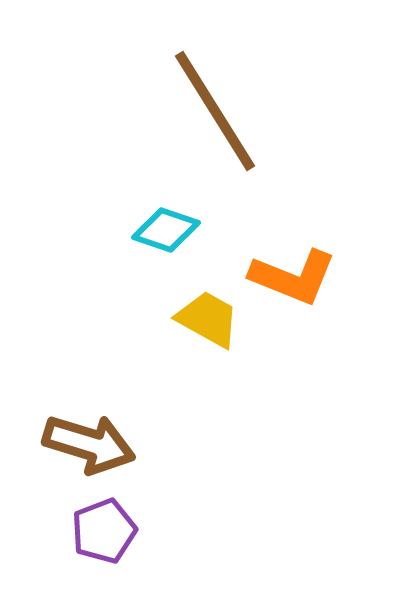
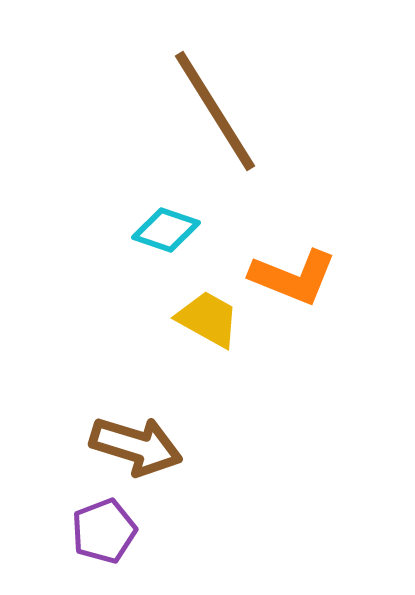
brown arrow: moved 47 px right, 2 px down
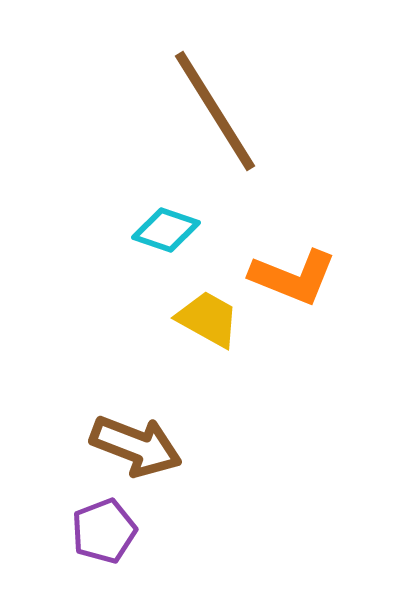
brown arrow: rotated 4 degrees clockwise
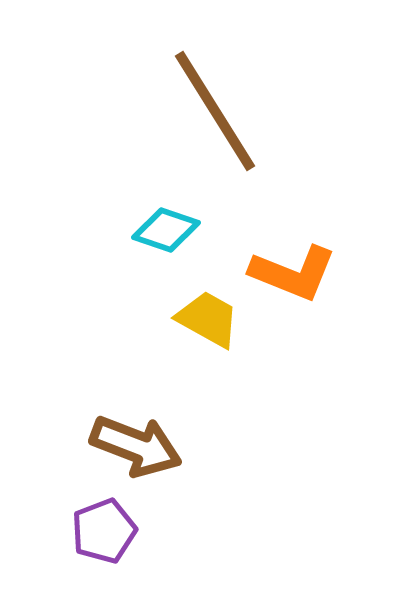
orange L-shape: moved 4 px up
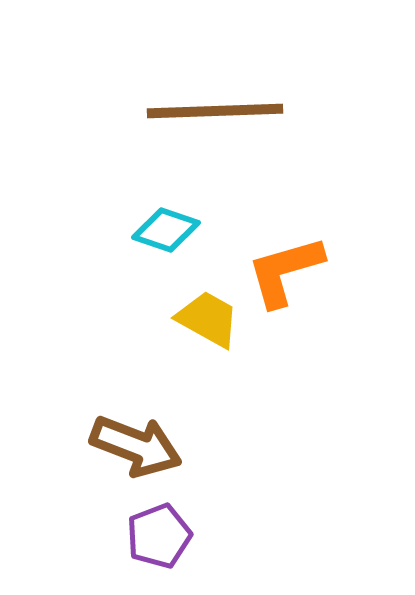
brown line: rotated 60 degrees counterclockwise
orange L-shape: moved 8 px left, 2 px up; rotated 142 degrees clockwise
purple pentagon: moved 55 px right, 5 px down
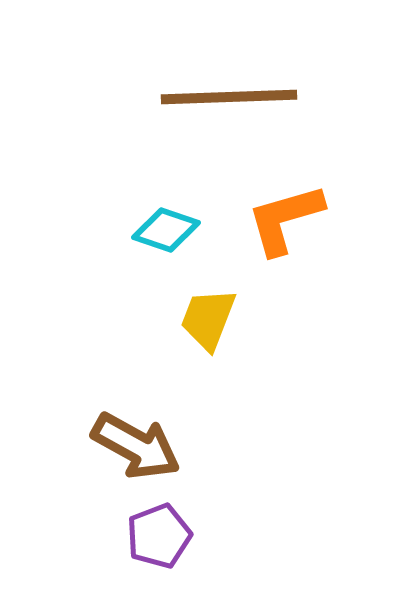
brown line: moved 14 px right, 14 px up
orange L-shape: moved 52 px up
yellow trapezoid: rotated 98 degrees counterclockwise
brown arrow: rotated 8 degrees clockwise
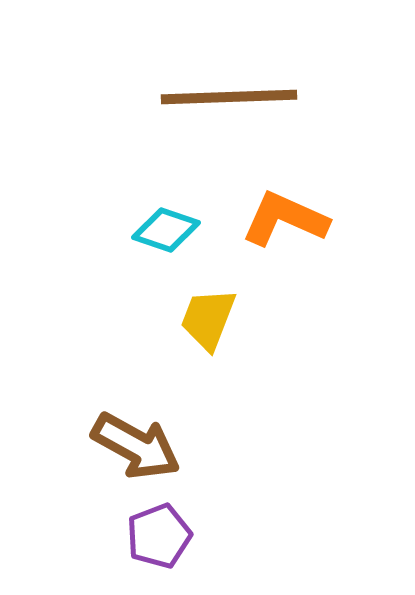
orange L-shape: rotated 40 degrees clockwise
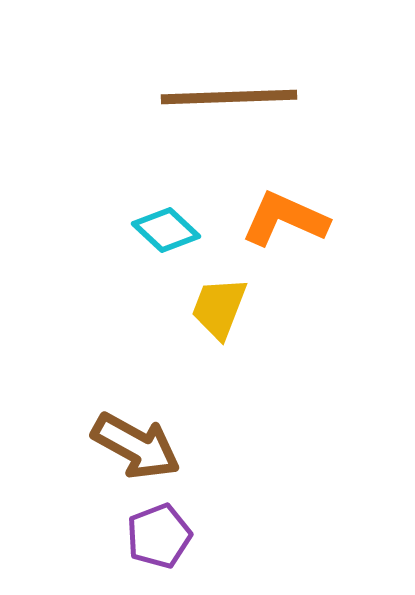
cyan diamond: rotated 24 degrees clockwise
yellow trapezoid: moved 11 px right, 11 px up
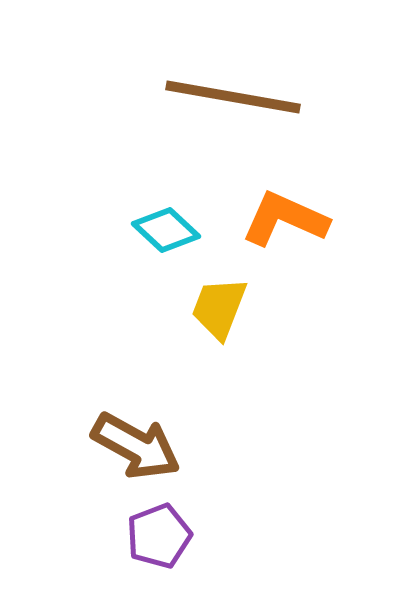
brown line: moved 4 px right; rotated 12 degrees clockwise
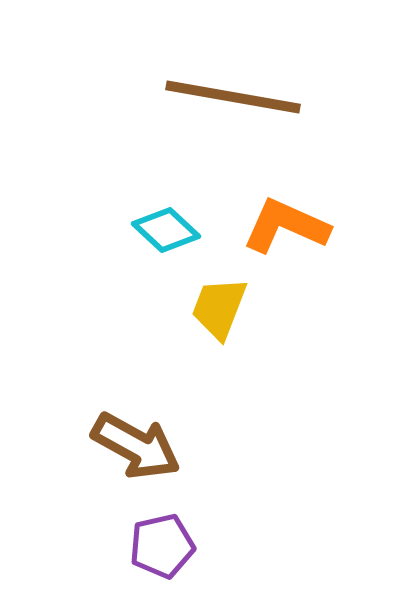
orange L-shape: moved 1 px right, 7 px down
purple pentagon: moved 3 px right, 10 px down; rotated 8 degrees clockwise
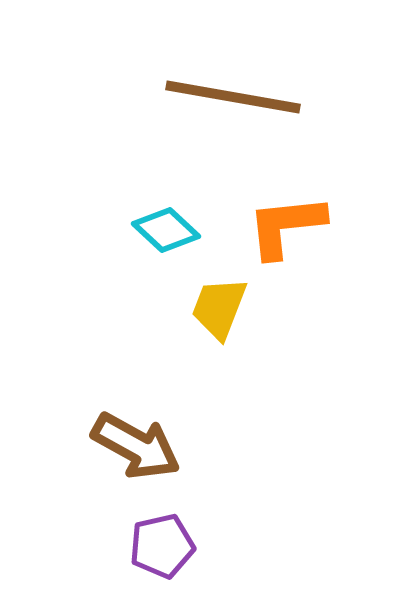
orange L-shape: rotated 30 degrees counterclockwise
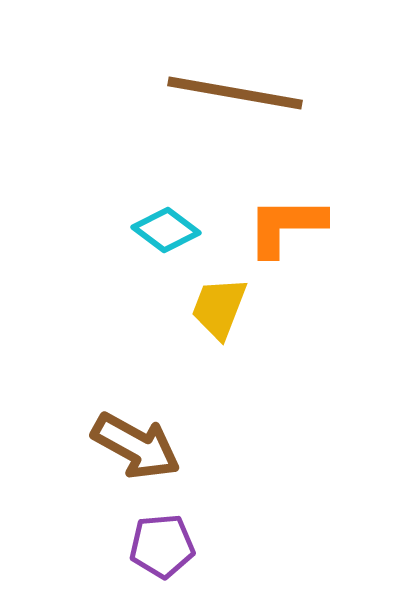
brown line: moved 2 px right, 4 px up
orange L-shape: rotated 6 degrees clockwise
cyan diamond: rotated 6 degrees counterclockwise
purple pentagon: rotated 8 degrees clockwise
